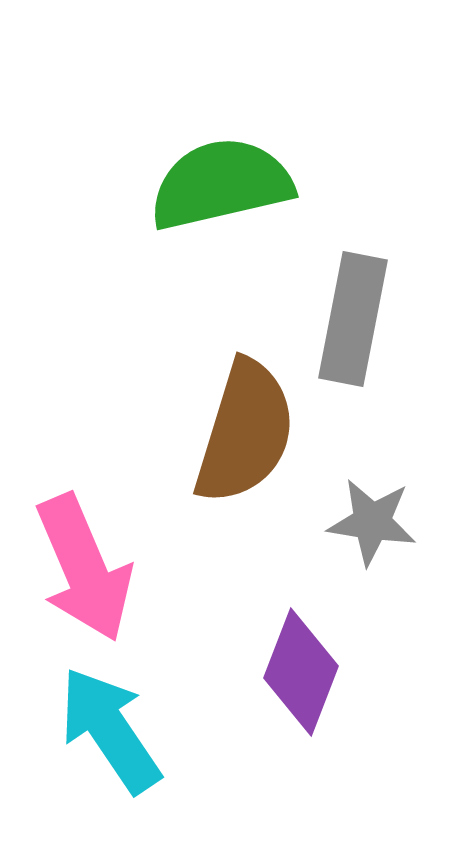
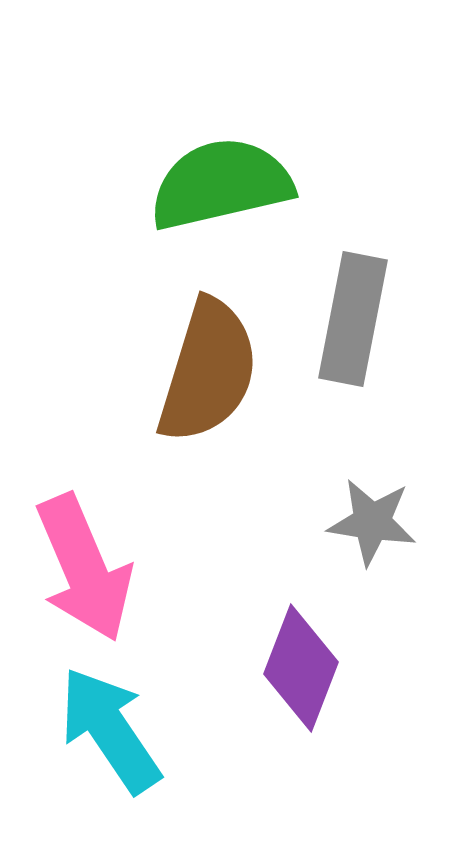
brown semicircle: moved 37 px left, 61 px up
purple diamond: moved 4 px up
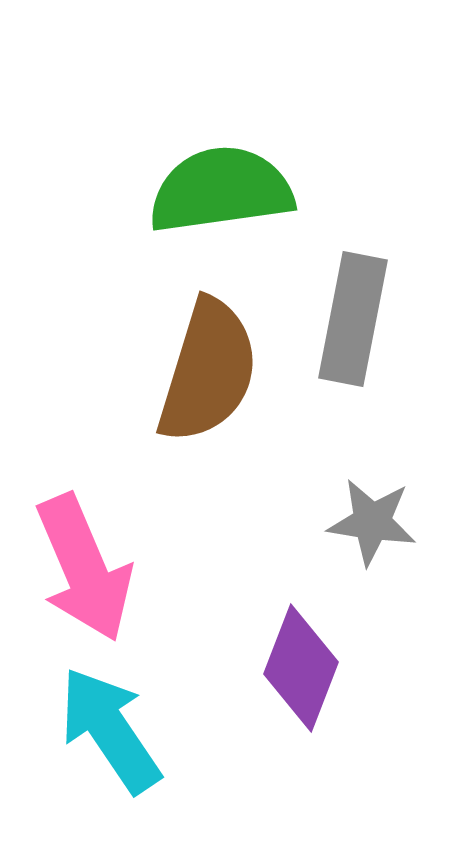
green semicircle: moved 6 px down; rotated 5 degrees clockwise
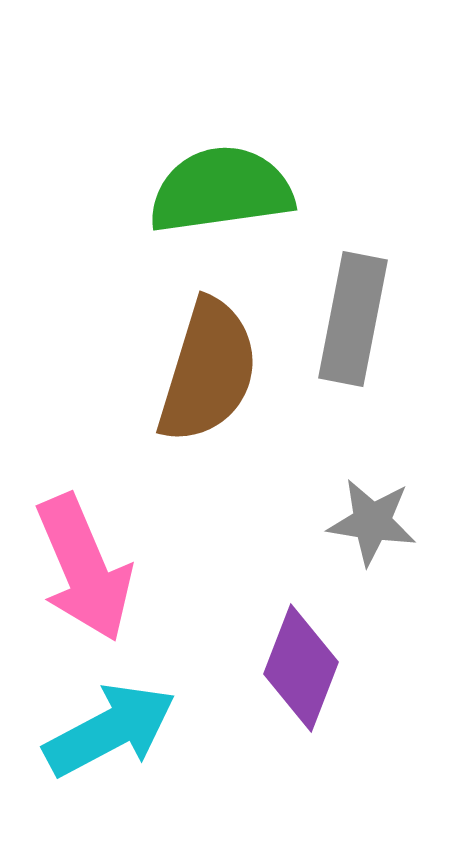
cyan arrow: rotated 96 degrees clockwise
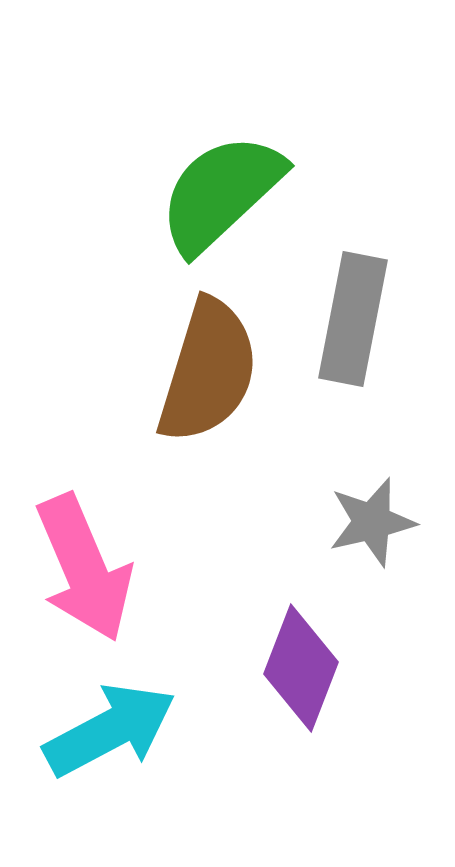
green semicircle: moved 3 px down; rotated 35 degrees counterclockwise
gray star: rotated 22 degrees counterclockwise
